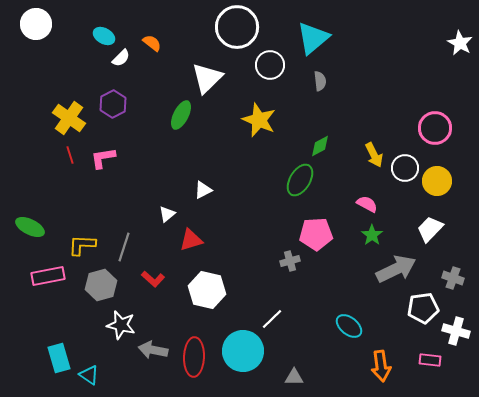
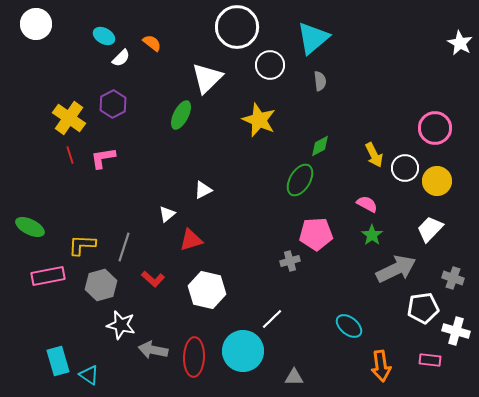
cyan rectangle at (59, 358): moved 1 px left, 3 px down
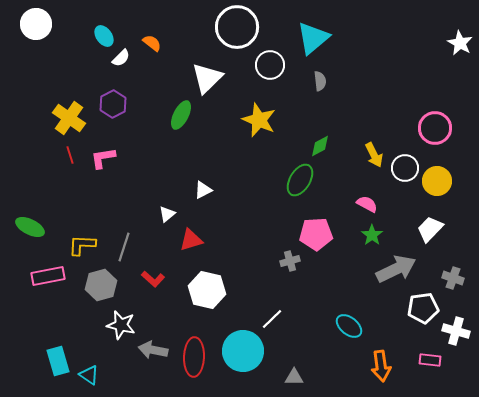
cyan ellipse at (104, 36): rotated 25 degrees clockwise
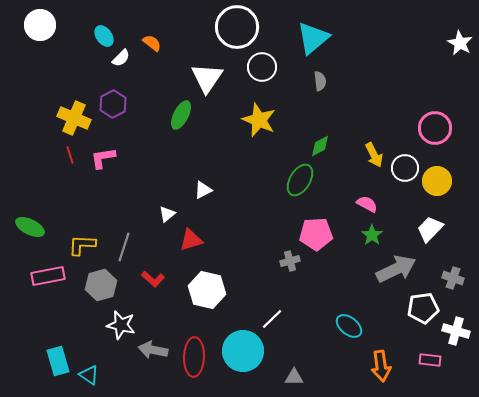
white circle at (36, 24): moved 4 px right, 1 px down
white circle at (270, 65): moved 8 px left, 2 px down
white triangle at (207, 78): rotated 12 degrees counterclockwise
yellow cross at (69, 118): moved 5 px right; rotated 12 degrees counterclockwise
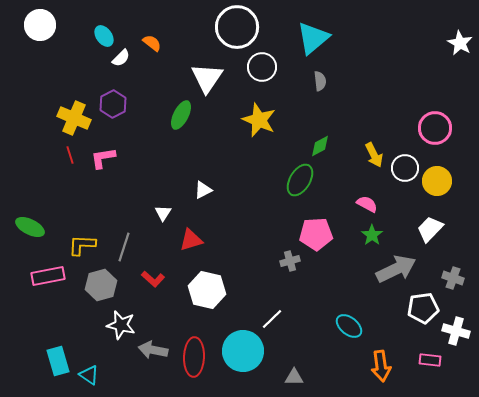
white triangle at (167, 214): moved 4 px left, 1 px up; rotated 18 degrees counterclockwise
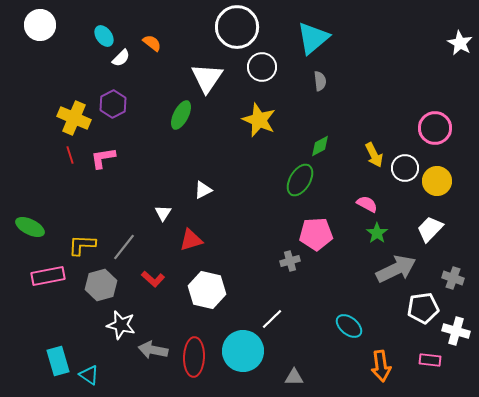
green star at (372, 235): moved 5 px right, 2 px up
gray line at (124, 247): rotated 20 degrees clockwise
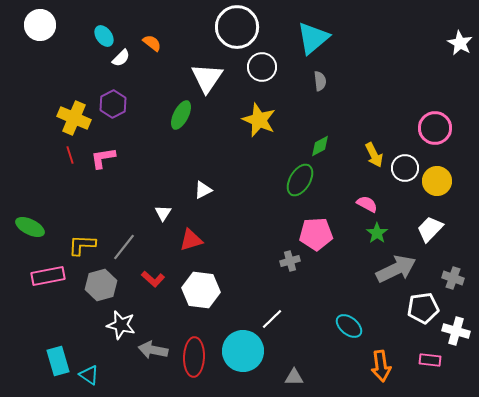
white hexagon at (207, 290): moved 6 px left; rotated 6 degrees counterclockwise
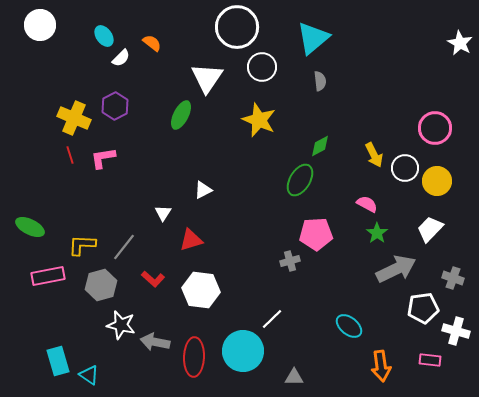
purple hexagon at (113, 104): moved 2 px right, 2 px down
gray arrow at (153, 350): moved 2 px right, 8 px up
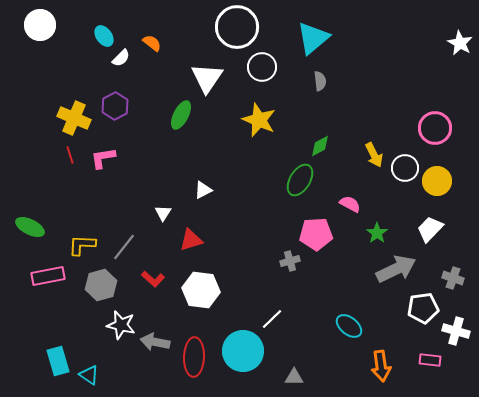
pink semicircle at (367, 204): moved 17 px left
